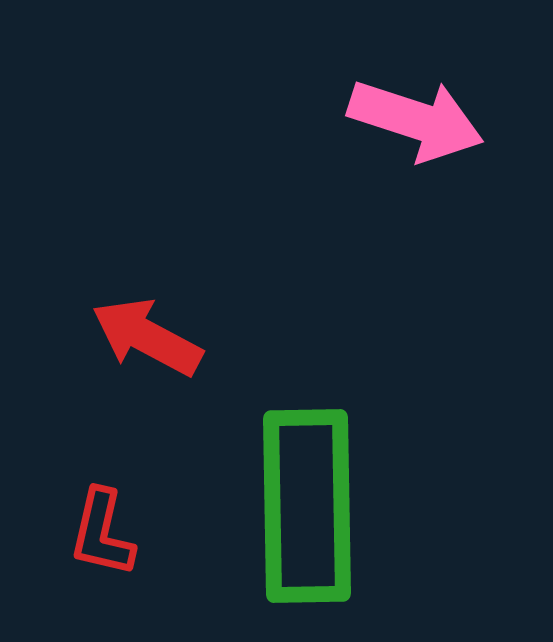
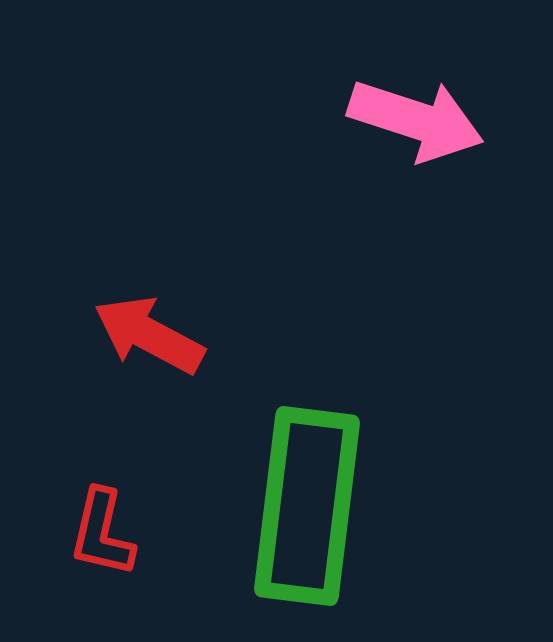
red arrow: moved 2 px right, 2 px up
green rectangle: rotated 8 degrees clockwise
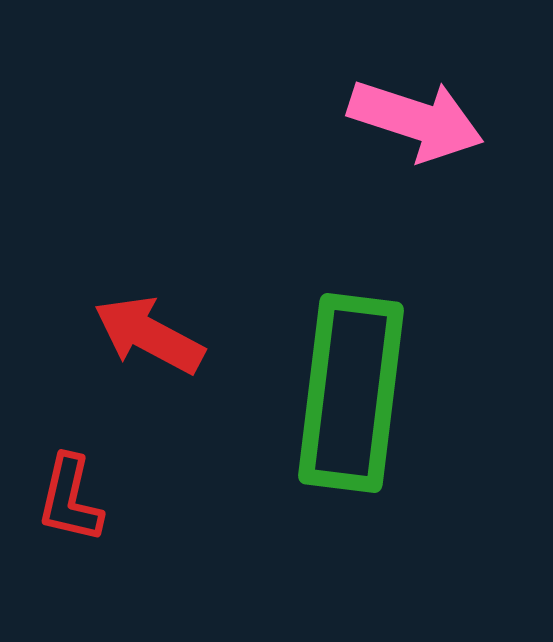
green rectangle: moved 44 px right, 113 px up
red L-shape: moved 32 px left, 34 px up
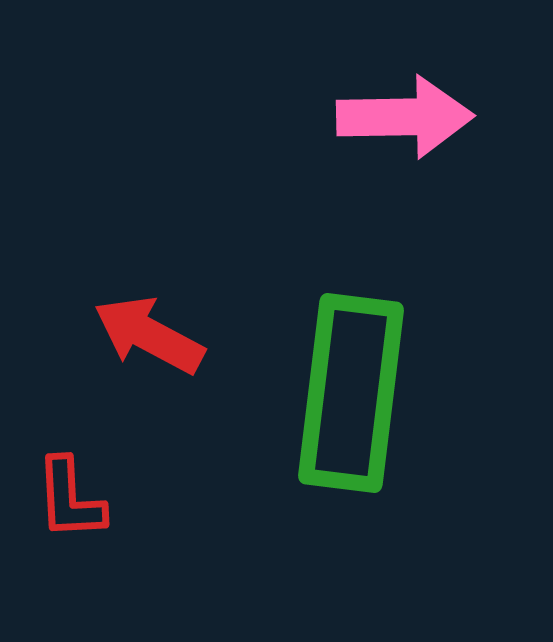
pink arrow: moved 11 px left, 3 px up; rotated 19 degrees counterclockwise
red L-shape: rotated 16 degrees counterclockwise
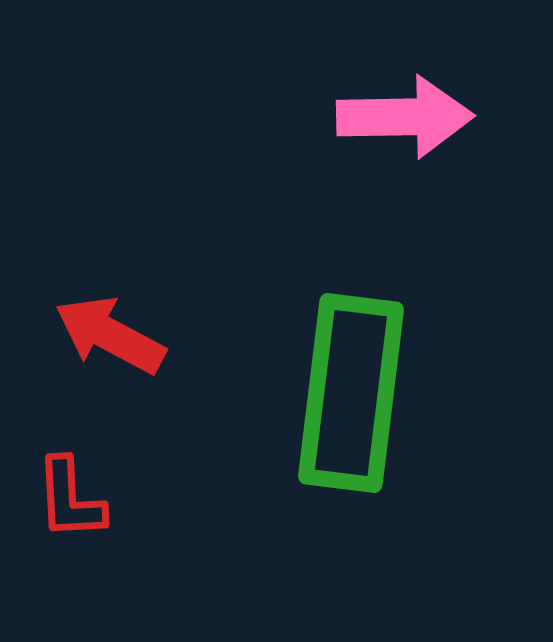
red arrow: moved 39 px left
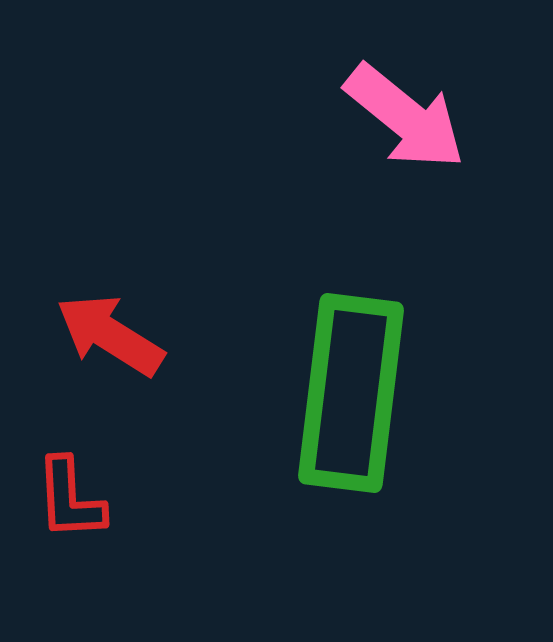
pink arrow: rotated 40 degrees clockwise
red arrow: rotated 4 degrees clockwise
